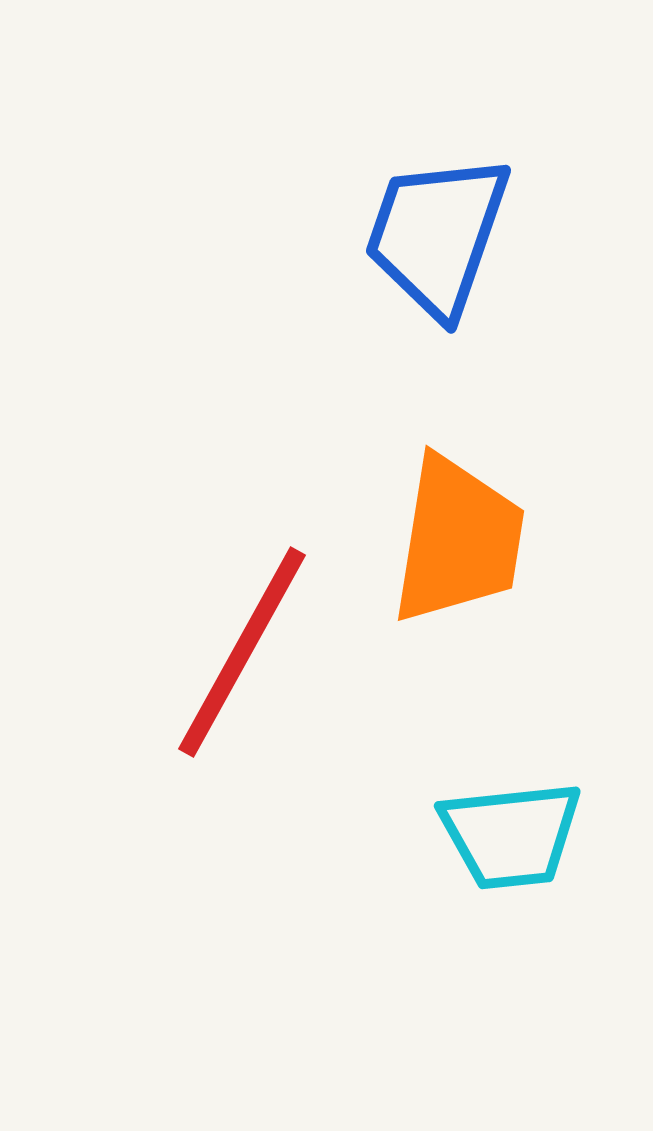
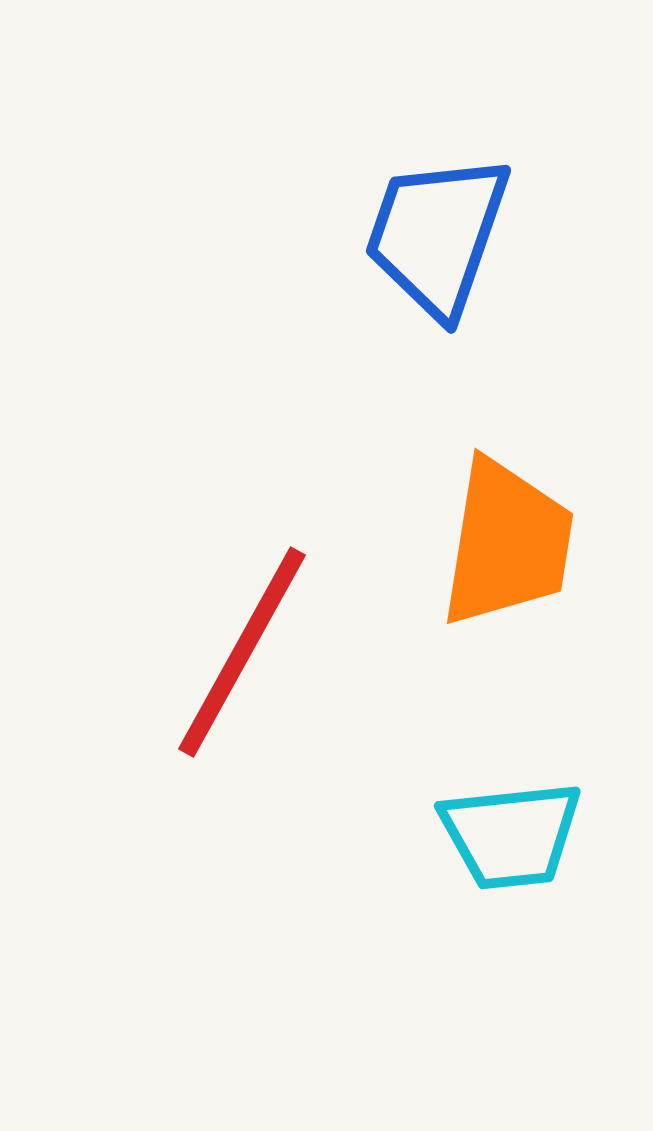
orange trapezoid: moved 49 px right, 3 px down
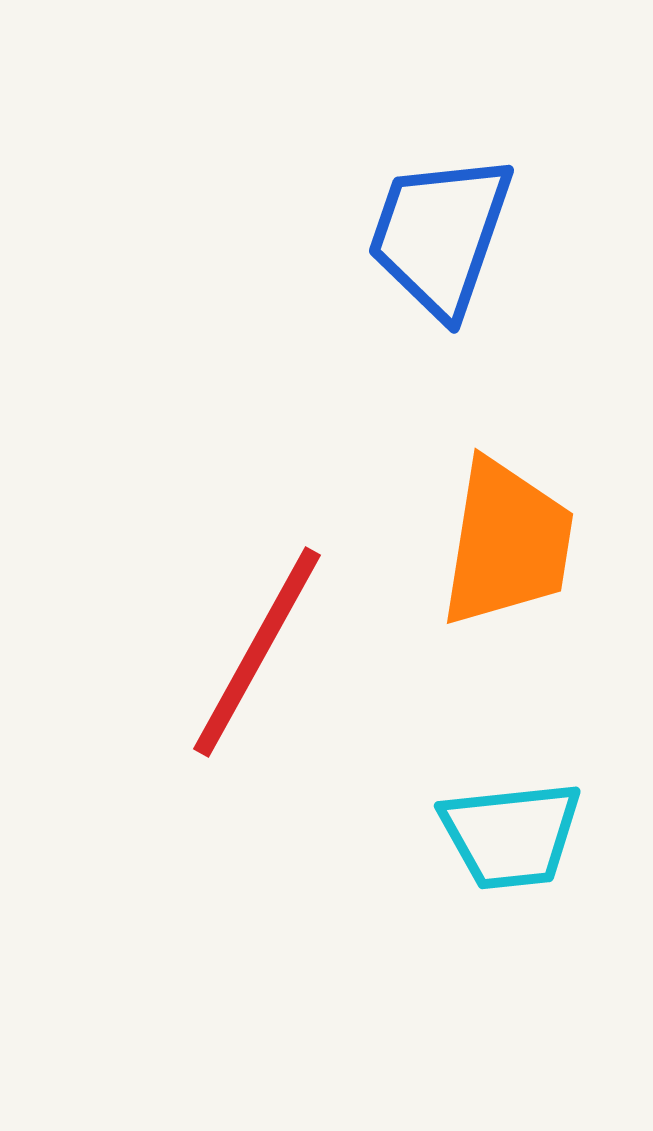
blue trapezoid: moved 3 px right
red line: moved 15 px right
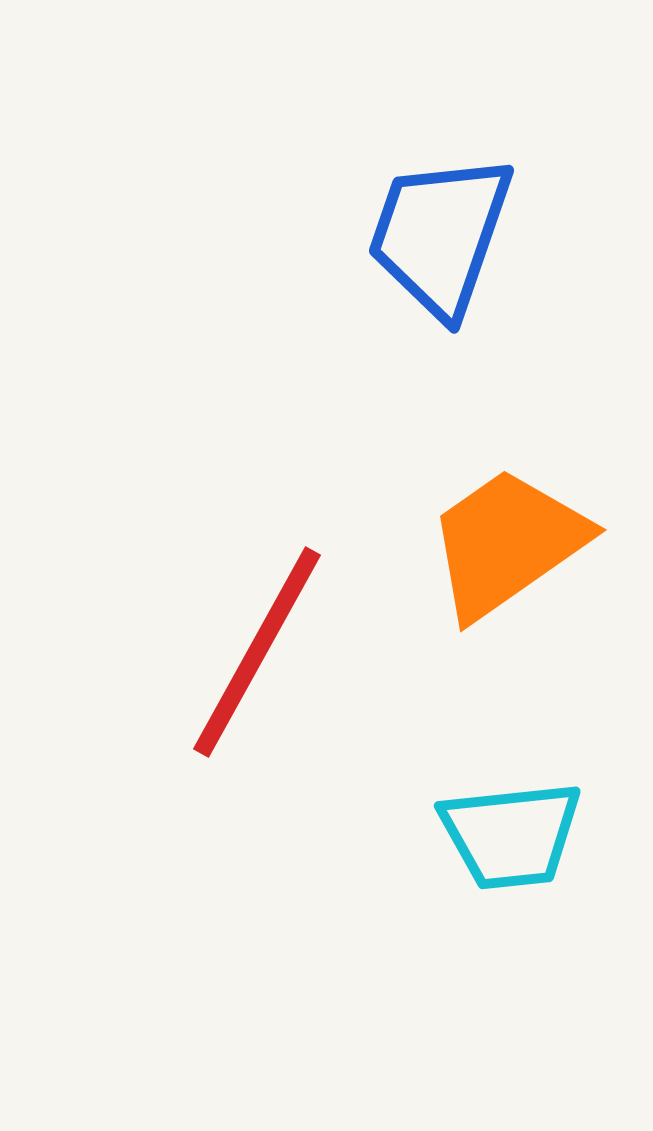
orange trapezoid: rotated 134 degrees counterclockwise
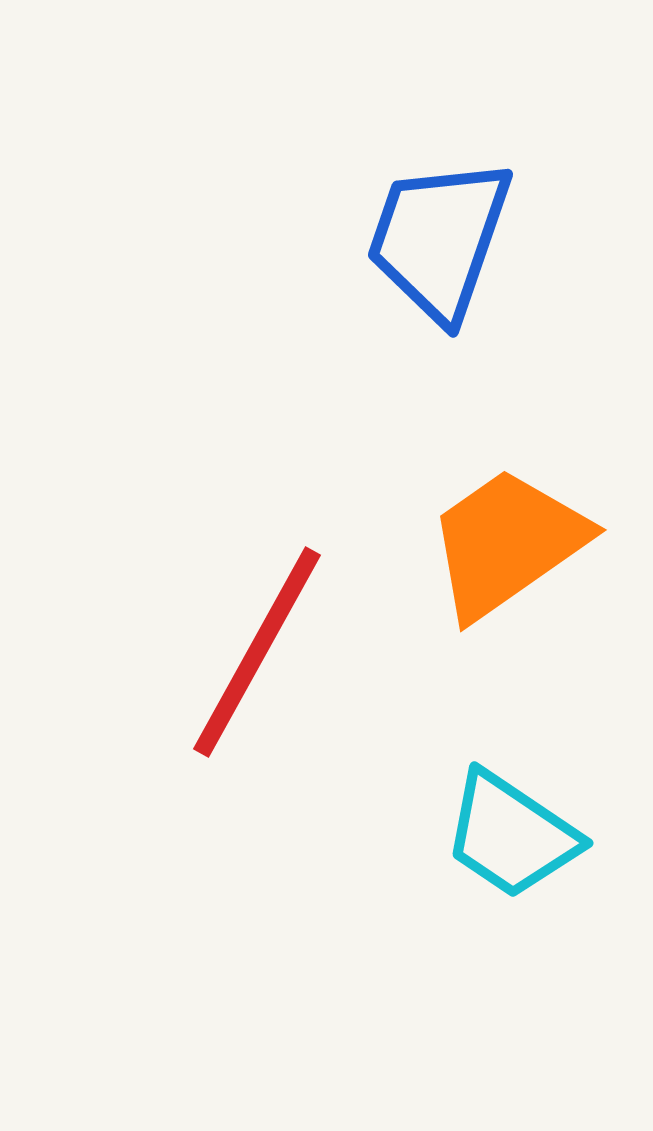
blue trapezoid: moved 1 px left, 4 px down
cyan trapezoid: rotated 40 degrees clockwise
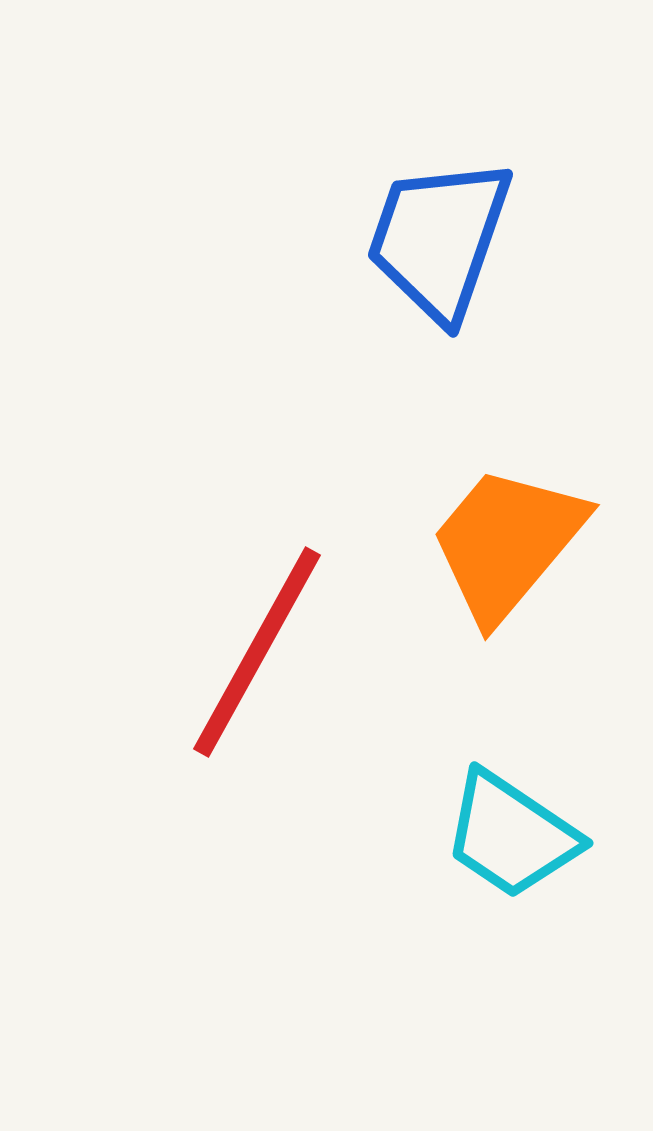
orange trapezoid: rotated 15 degrees counterclockwise
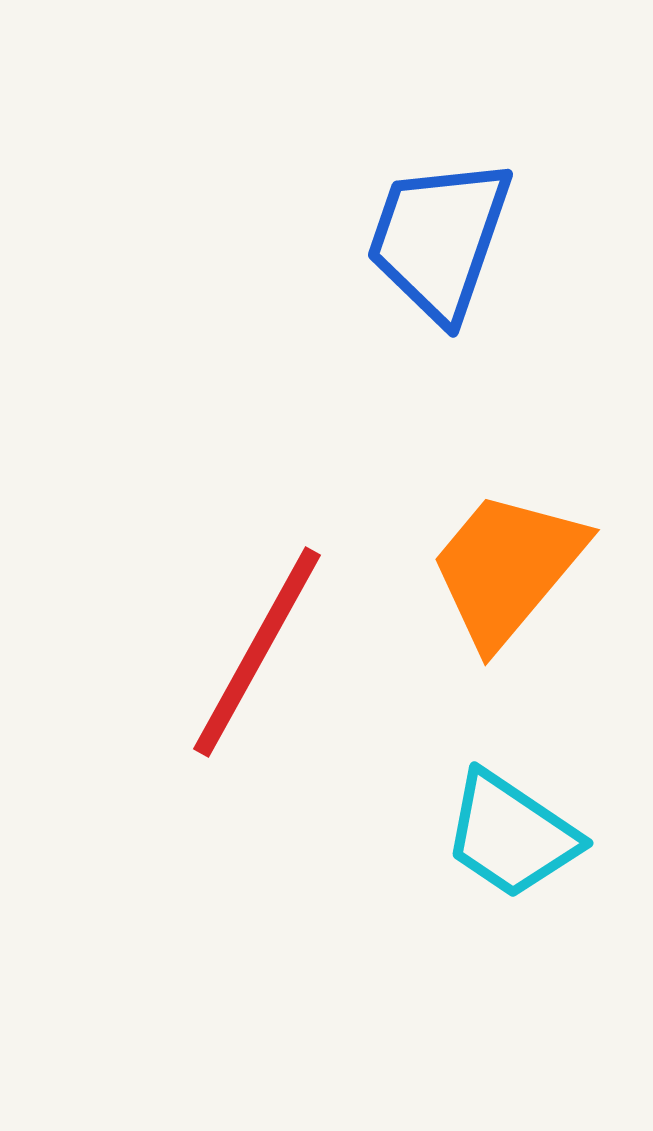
orange trapezoid: moved 25 px down
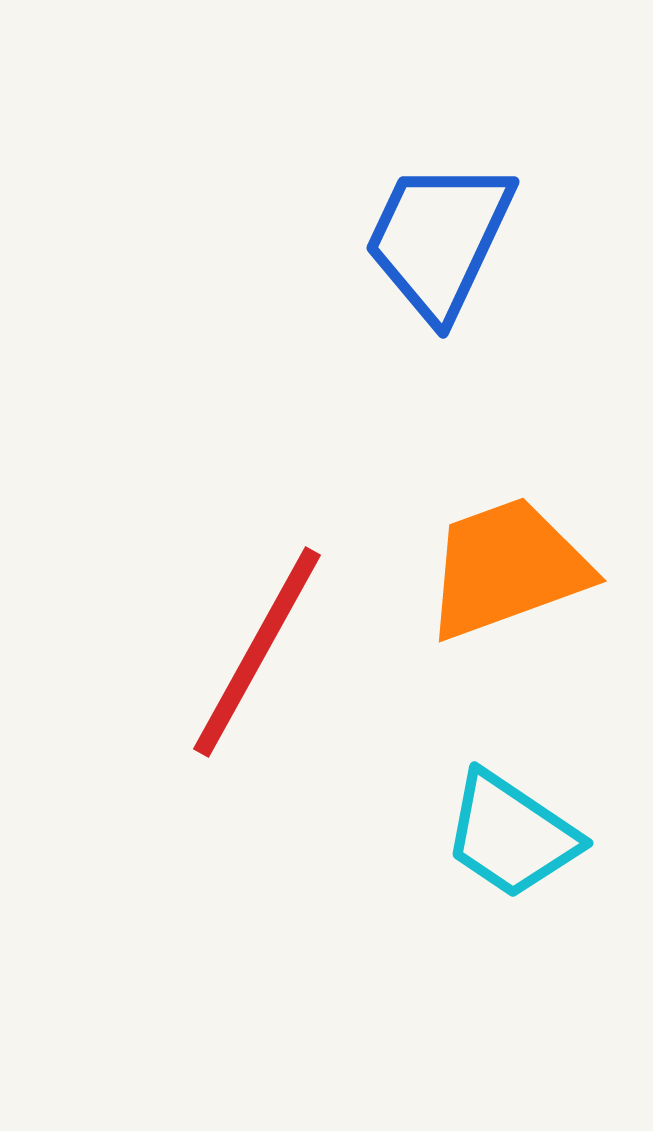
blue trapezoid: rotated 6 degrees clockwise
orange trapezoid: rotated 30 degrees clockwise
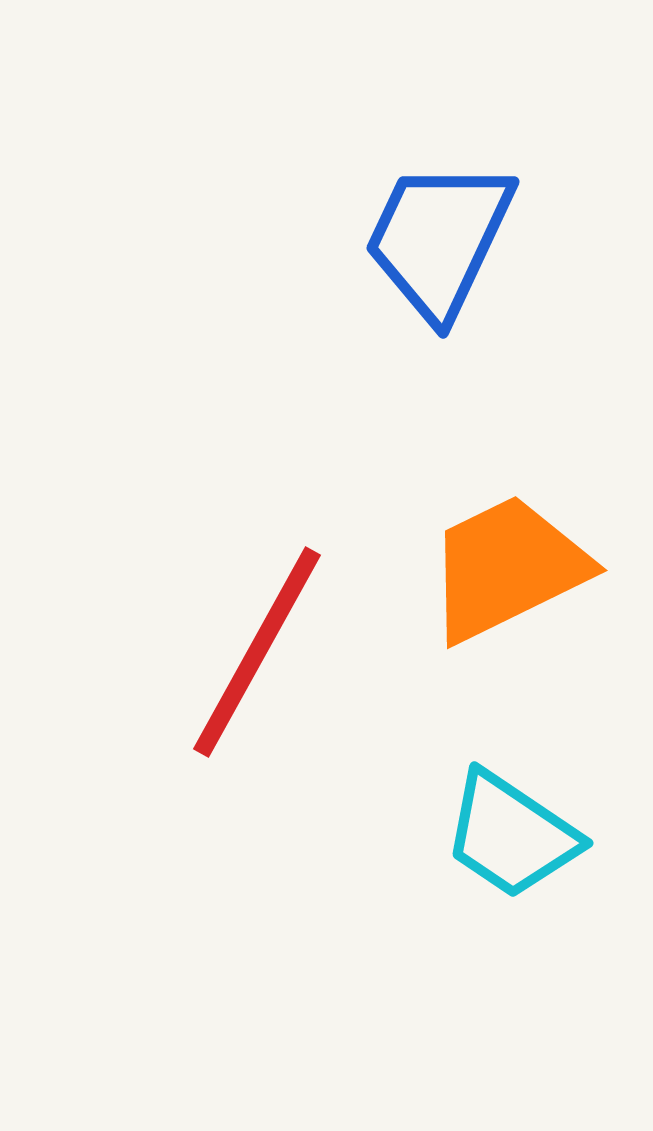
orange trapezoid: rotated 6 degrees counterclockwise
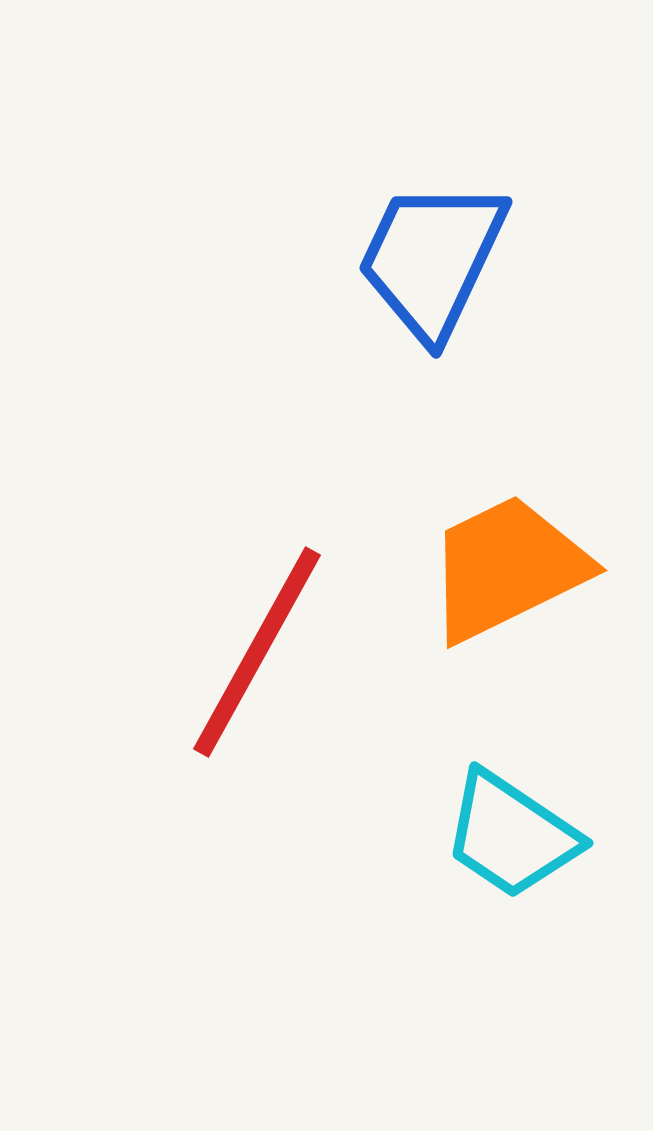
blue trapezoid: moved 7 px left, 20 px down
